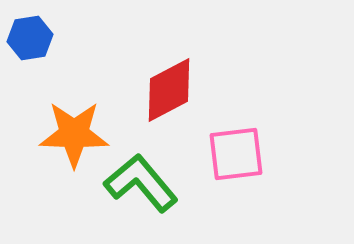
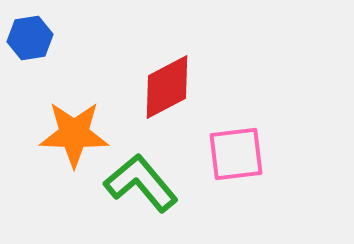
red diamond: moved 2 px left, 3 px up
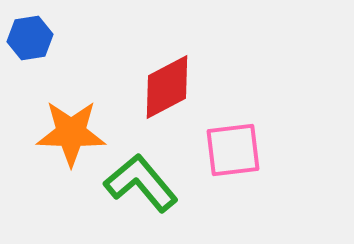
orange star: moved 3 px left, 1 px up
pink square: moved 3 px left, 4 px up
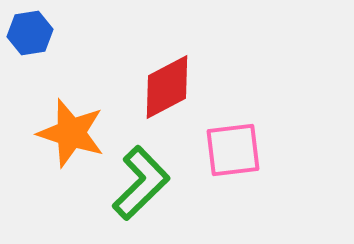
blue hexagon: moved 5 px up
orange star: rotated 16 degrees clockwise
green L-shape: rotated 86 degrees clockwise
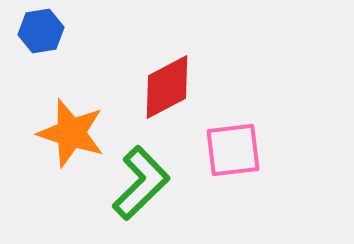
blue hexagon: moved 11 px right, 2 px up
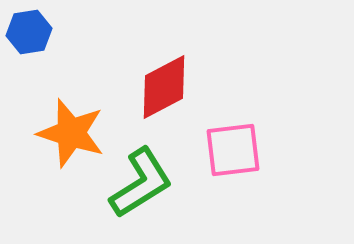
blue hexagon: moved 12 px left, 1 px down
red diamond: moved 3 px left
green L-shape: rotated 12 degrees clockwise
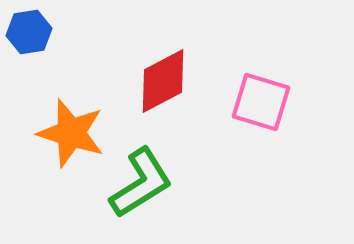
red diamond: moved 1 px left, 6 px up
pink square: moved 28 px right, 48 px up; rotated 24 degrees clockwise
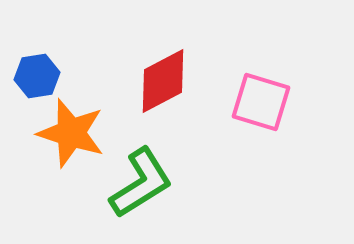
blue hexagon: moved 8 px right, 44 px down
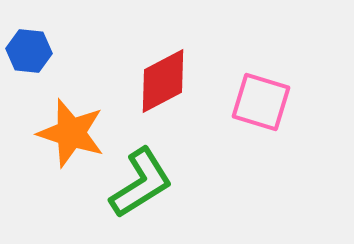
blue hexagon: moved 8 px left, 25 px up; rotated 15 degrees clockwise
